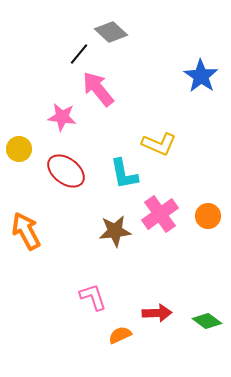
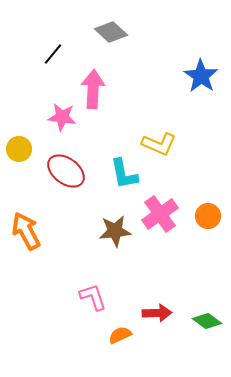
black line: moved 26 px left
pink arrow: moved 5 px left; rotated 42 degrees clockwise
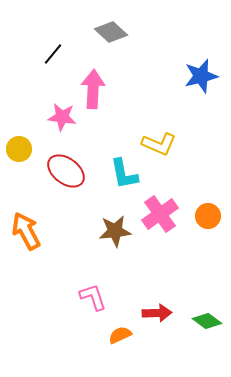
blue star: rotated 24 degrees clockwise
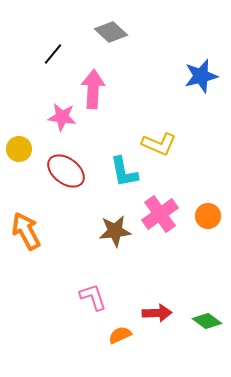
cyan L-shape: moved 2 px up
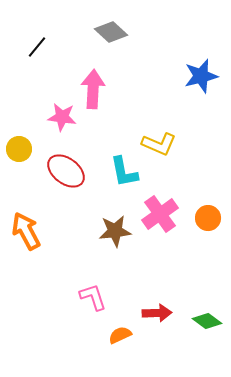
black line: moved 16 px left, 7 px up
orange circle: moved 2 px down
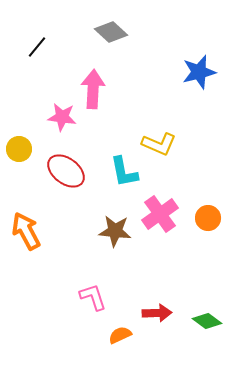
blue star: moved 2 px left, 4 px up
brown star: rotated 12 degrees clockwise
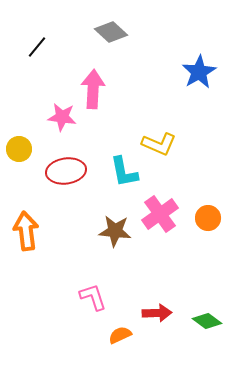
blue star: rotated 16 degrees counterclockwise
red ellipse: rotated 45 degrees counterclockwise
orange arrow: rotated 21 degrees clockwise
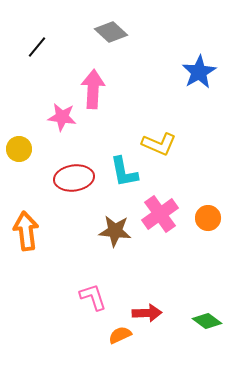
red ellipse: moved 8 px right, 7 px down
red arrow: moved 10 px left
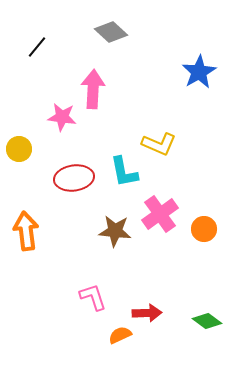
orange circle: moved 4 px left, 11 px down
